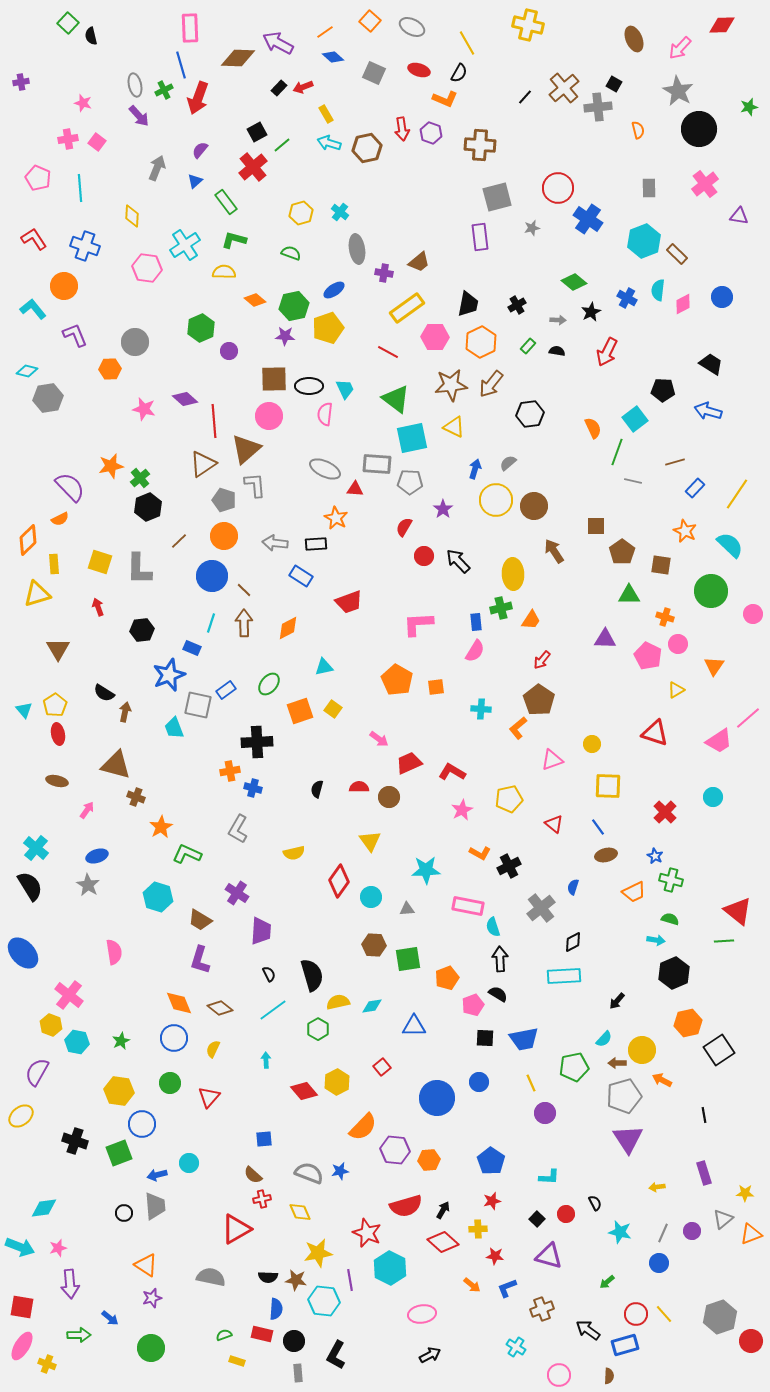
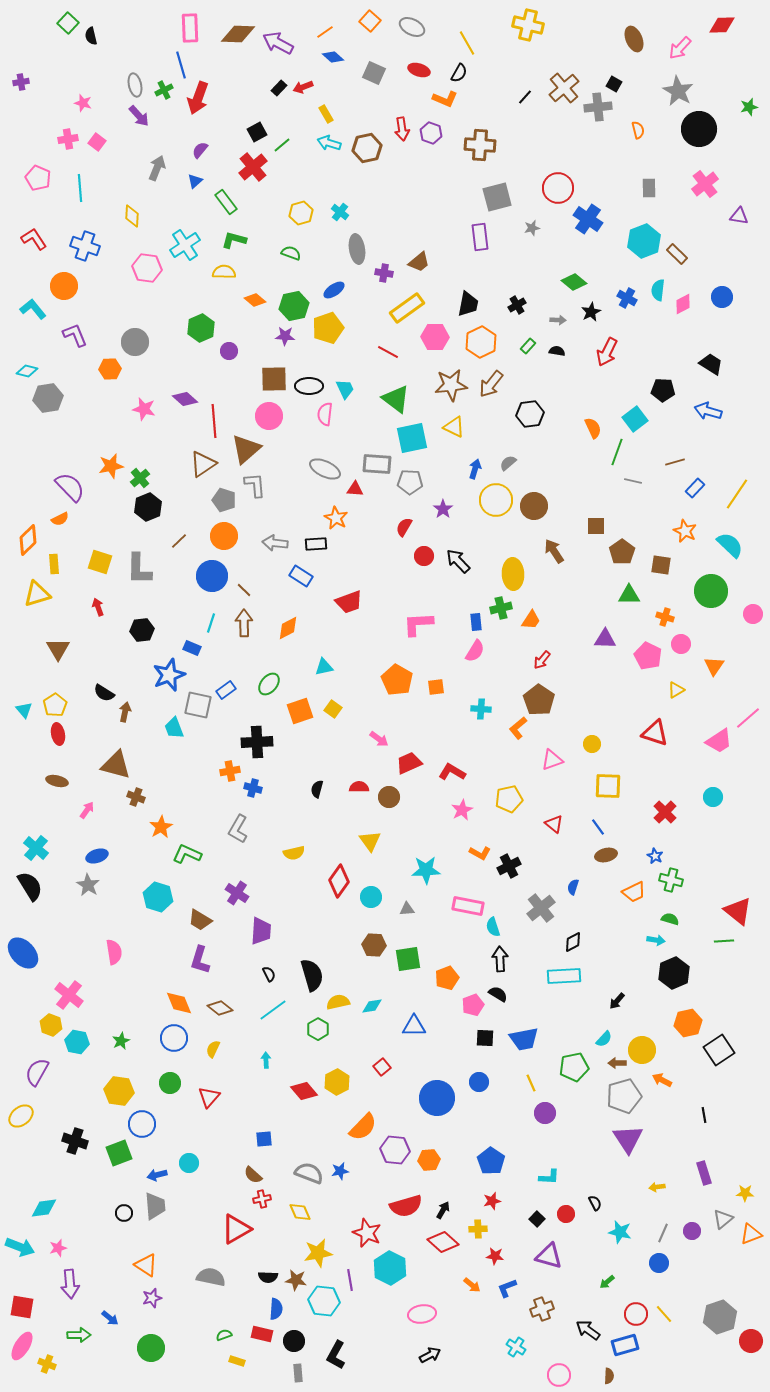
brown diamond at (238, 58): moved 24 px up
pink circle at (678, 644): moved 3 px right
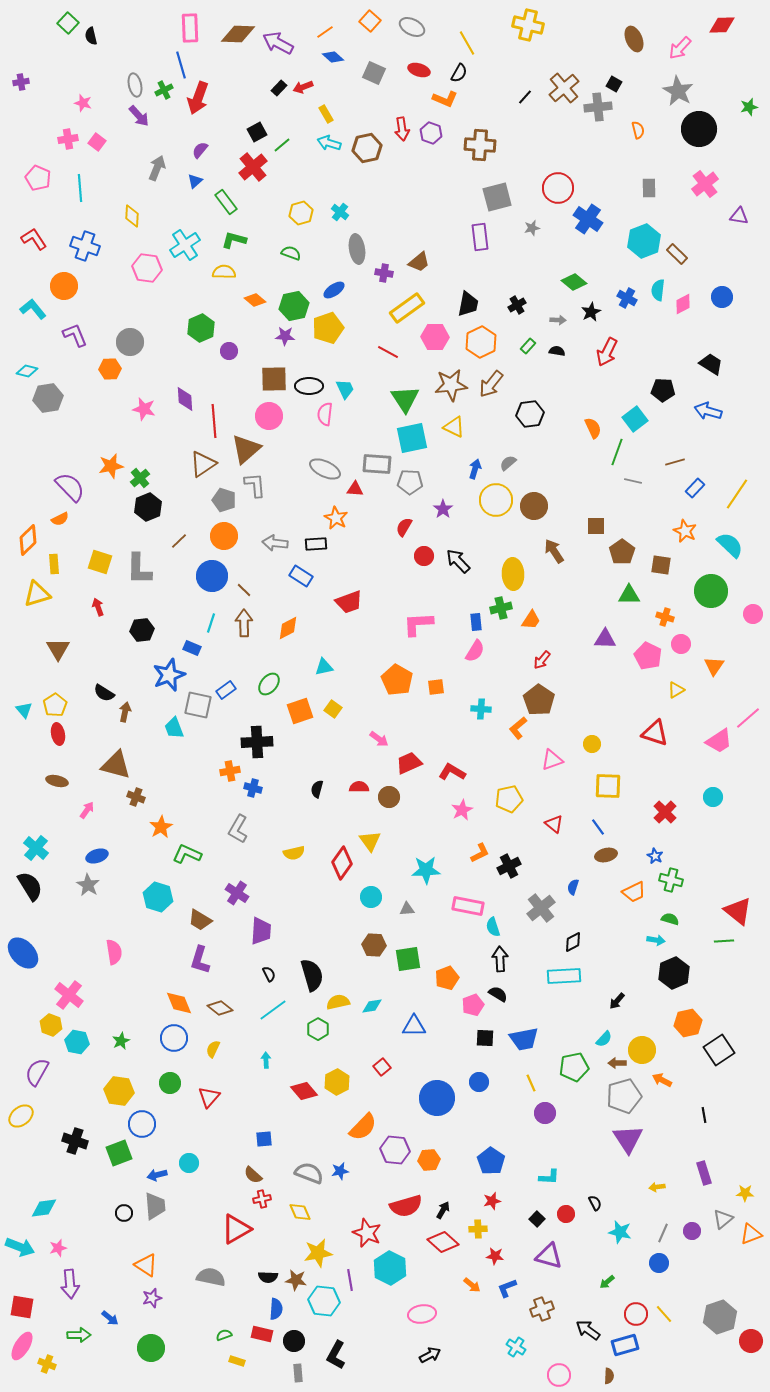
gray circle at (135, 342): moved 5 px left
purple diamond at (185, 399): rotated 45 degrees clockwise
green triangle at (396, 399): moved 9 px right; rotated 20 degrees clockwise
orange L-shape at (480, 853): rotated 55 degrees counterclockwise
red diamond at (339, 881): moved 3 px right, 18 px up
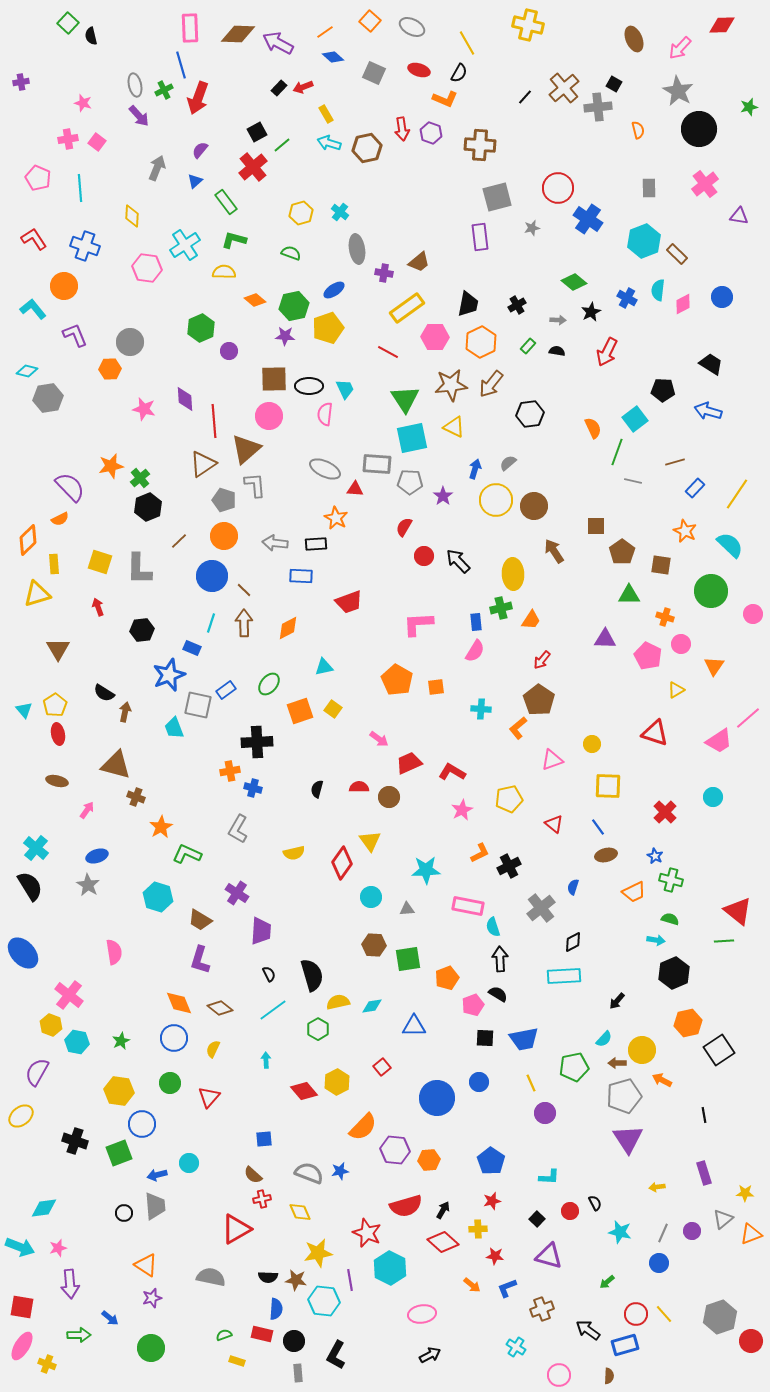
purple star at (443, 509): moved 13 px up
blue rectangle at (301, 576): rotated 30 degrees counterclockwise
red circle at (566, 1214): moved 4 px right, 3 px up
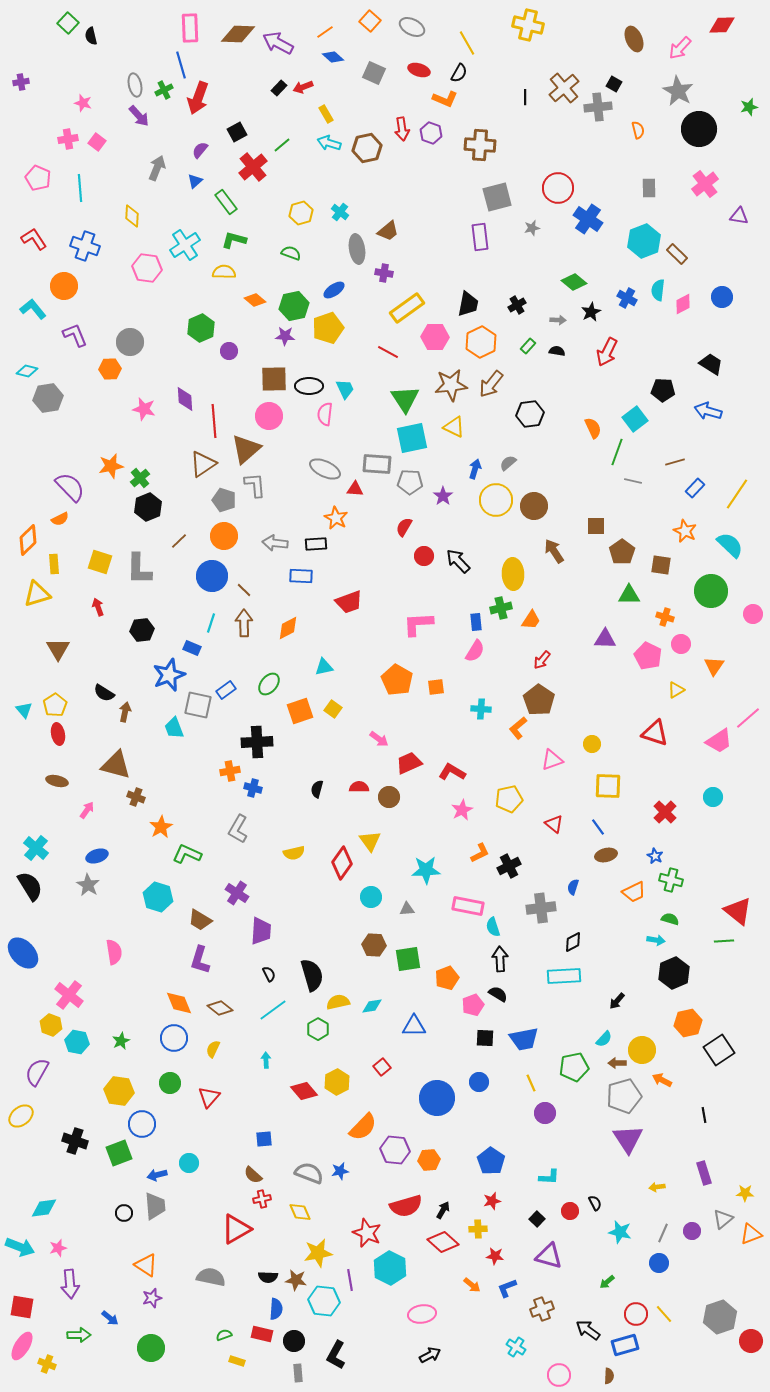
black line at (525, 97): rotated 42 degrees counterclockwise
black square at (257, 132): moved 20 px left
brown trapezoid at (419, 262): moved 31 px left, 31 px up
gray cross at (541, 908): rotated 32 degrees clockwise
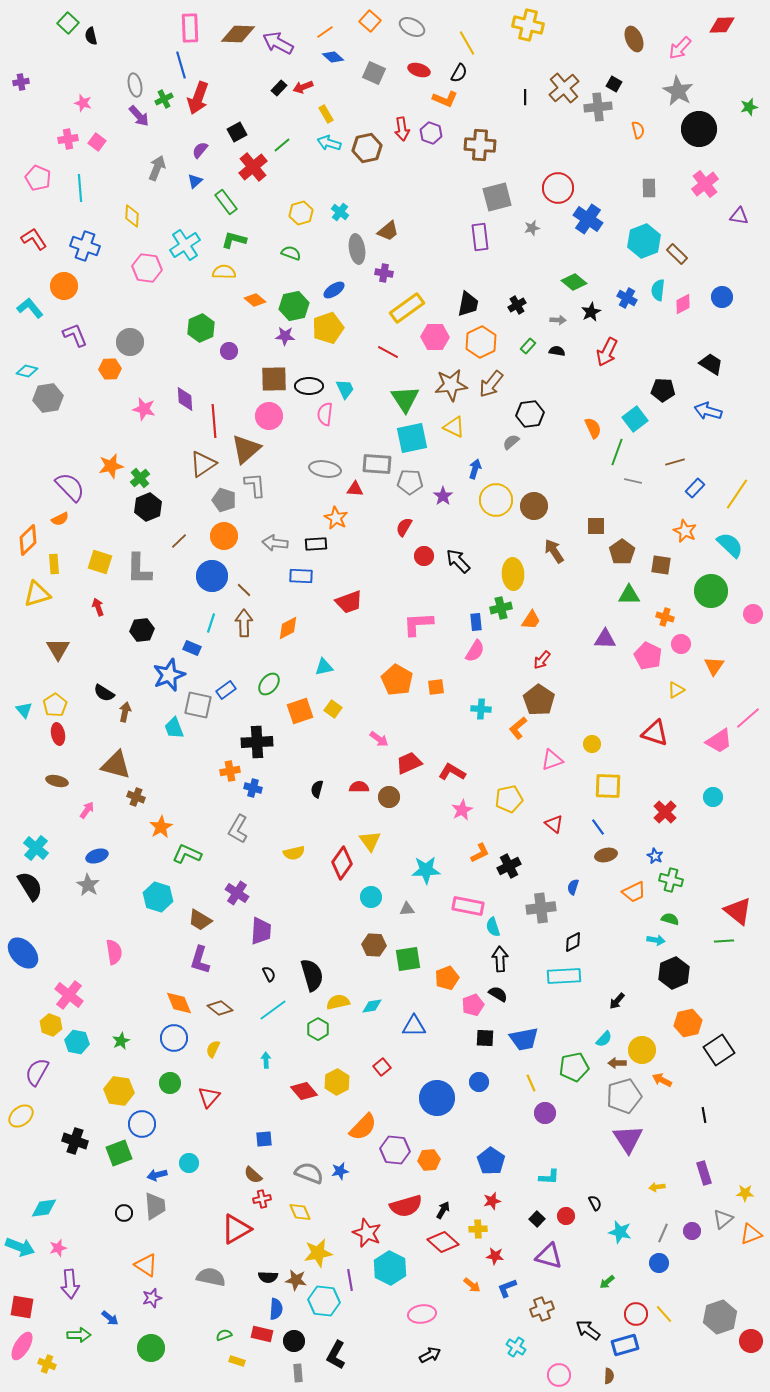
green cross at (164, 90): moved 9 px down
cyan L-shape at (33, 309): moved 3 px left, 1 px up
gray semicircle at (508, 463): moved 3 px right, 21 px up
gray ellipse at (325, 469): rotated 16 degrees counterclockwise
red circle at (570, 1211): moved 4 px left, 5 px down
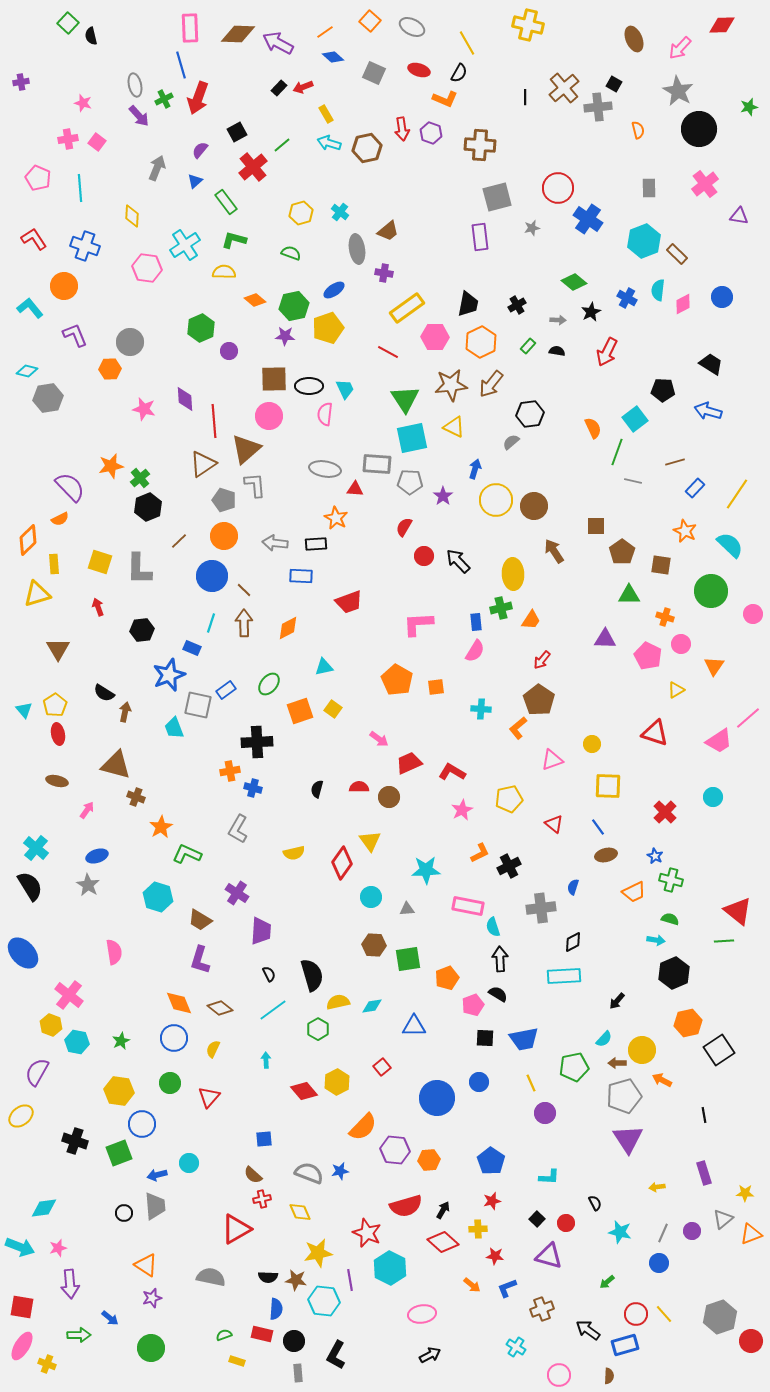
red circle at (566, 1216): moved 7 px down
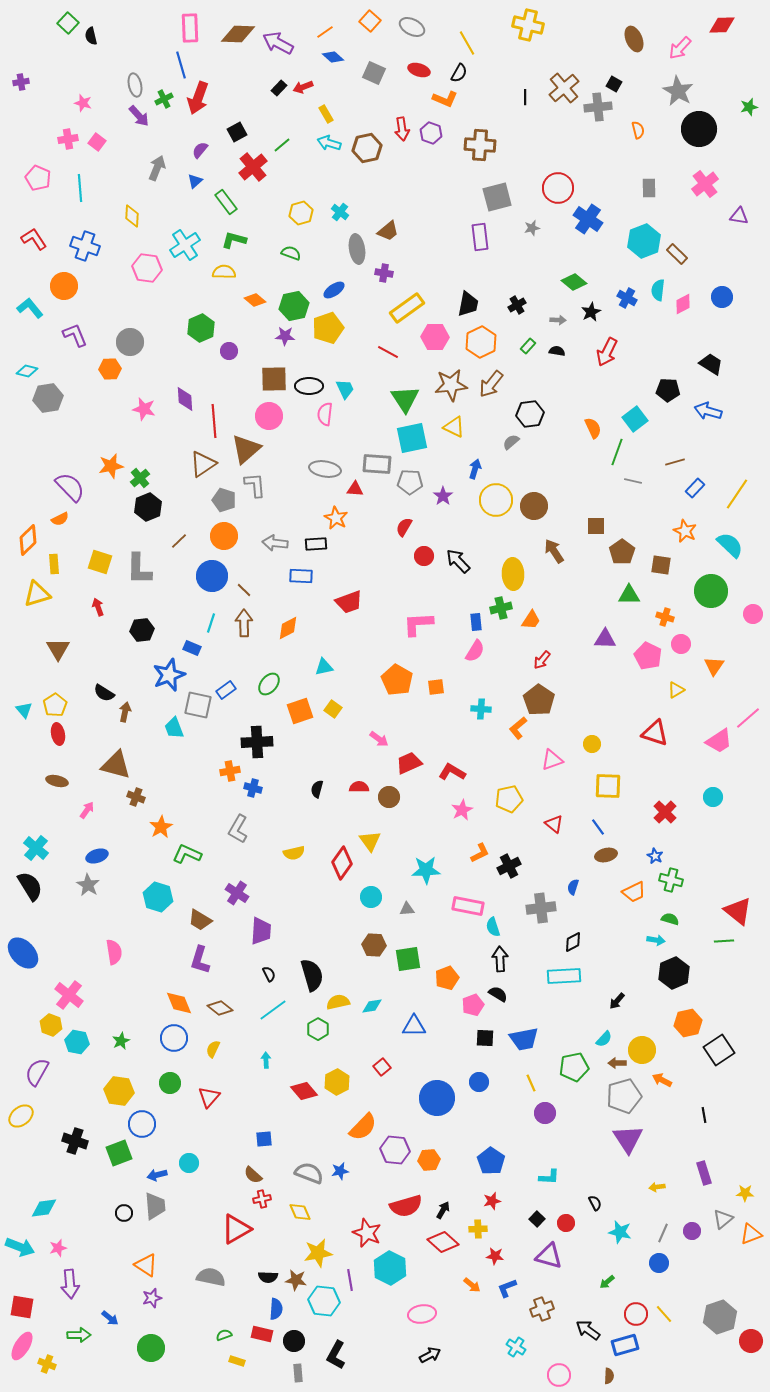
black pentagon at (663, 390): moved 5 px right
